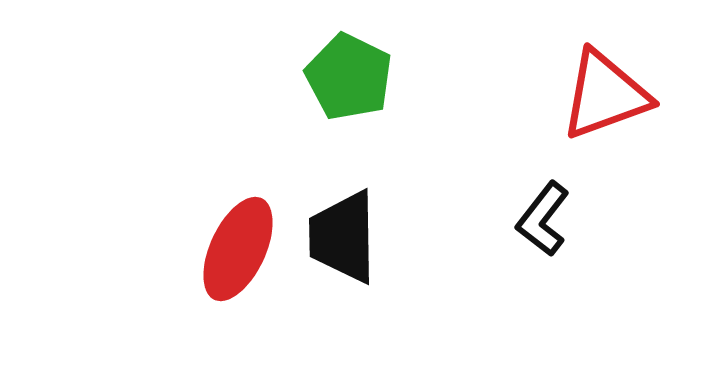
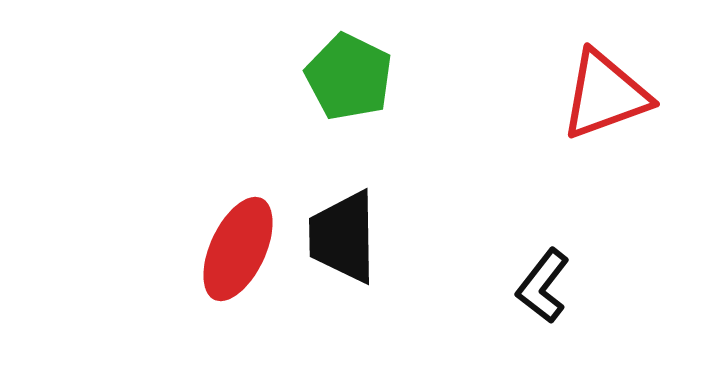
black L-shape: moved 67 px down
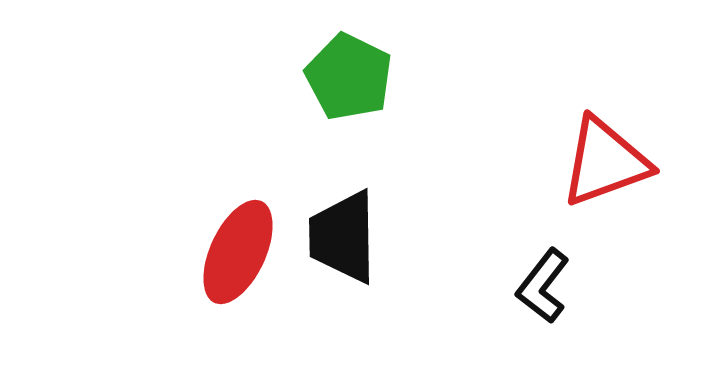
red triangle: moved 67 px down
red ellipse: moved 3 px down
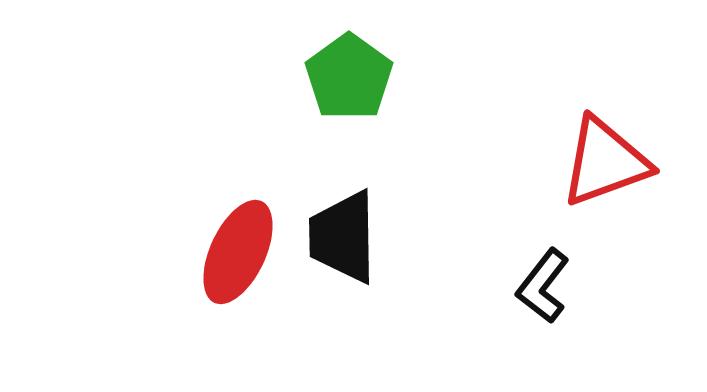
green pentagon: rotated 10 degrees clockwise
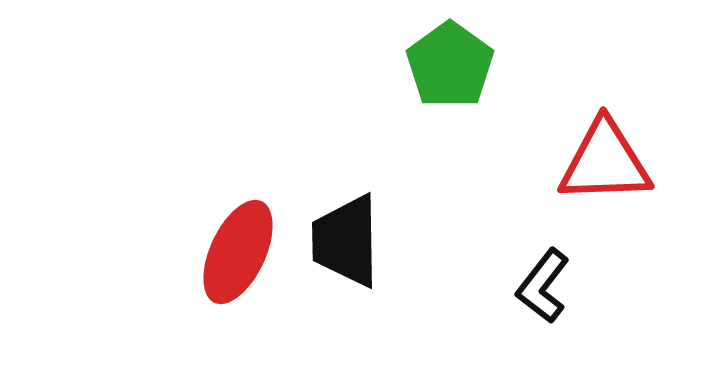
green pentagon: moved 101 px right, 12 px up
red triangle: rotated 18 degrees clockwise
black trapezoid: moved 3 px right, 4 px down
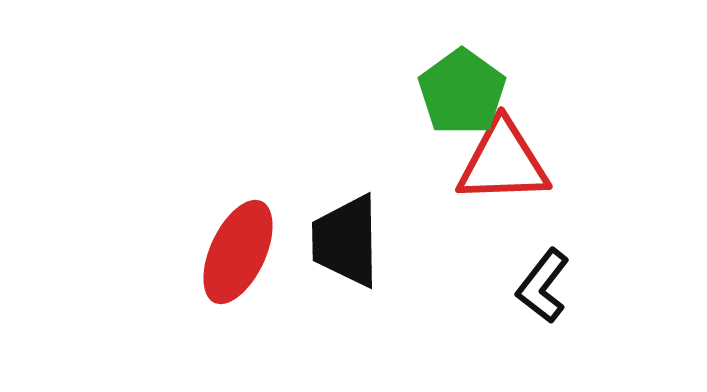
green pentagon: moved 12 px right, 27 px down
red triangle: moved 102 px left
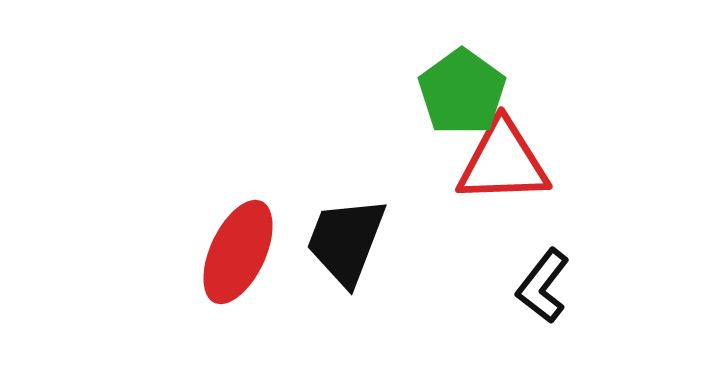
black trapezoid: rotated 22 degrees clockwise
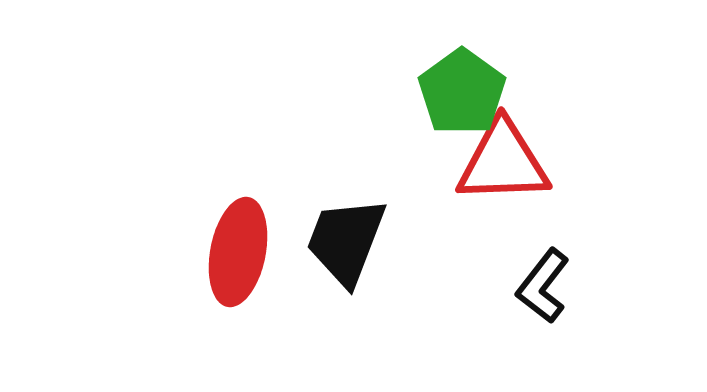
red ellipse: rotated 14 degrees counterclockwise
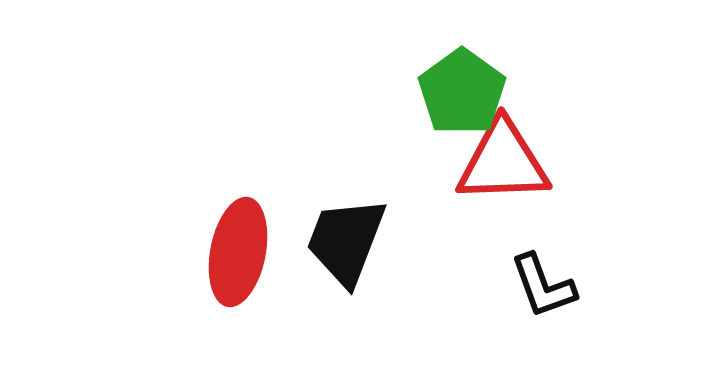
black L-shape: rotated 58 degrees counterclockwise
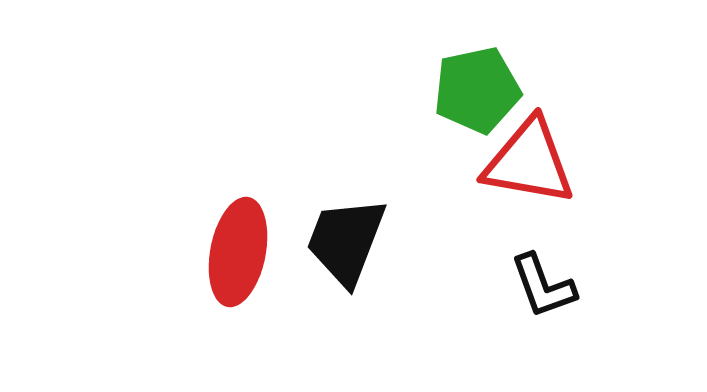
green pentagon: moved 15 px right, 2 px up; rotated 24 degrees clockwise
red triangle: moved 26 px right; rotated 12 degrees clockwise
